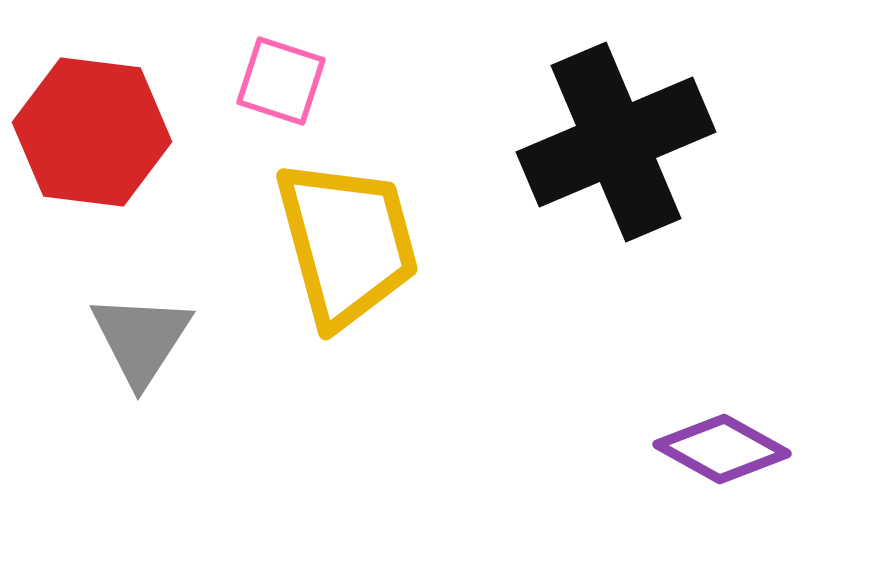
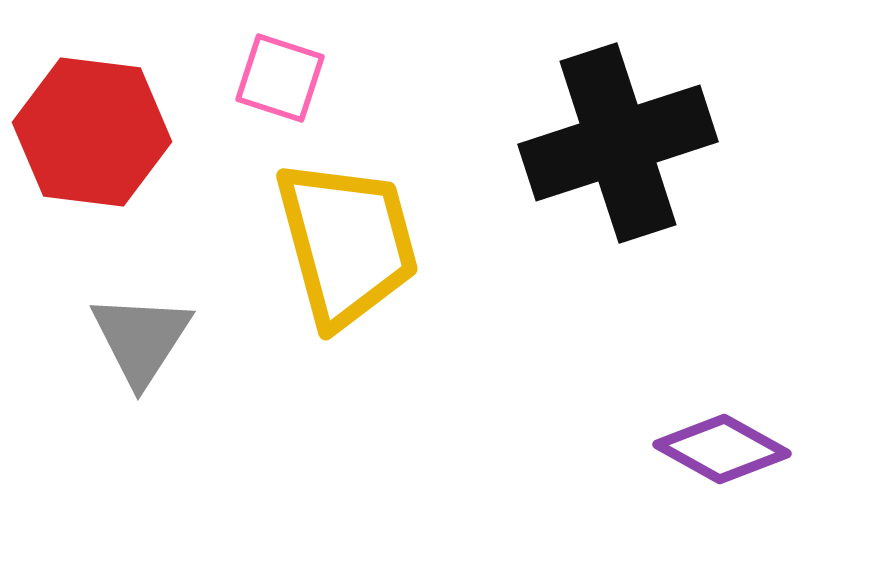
pink square: moved 1 px left, 3 px up
black cross: moved 2 px right, 1 px down; rotated 5 degrees clockwise
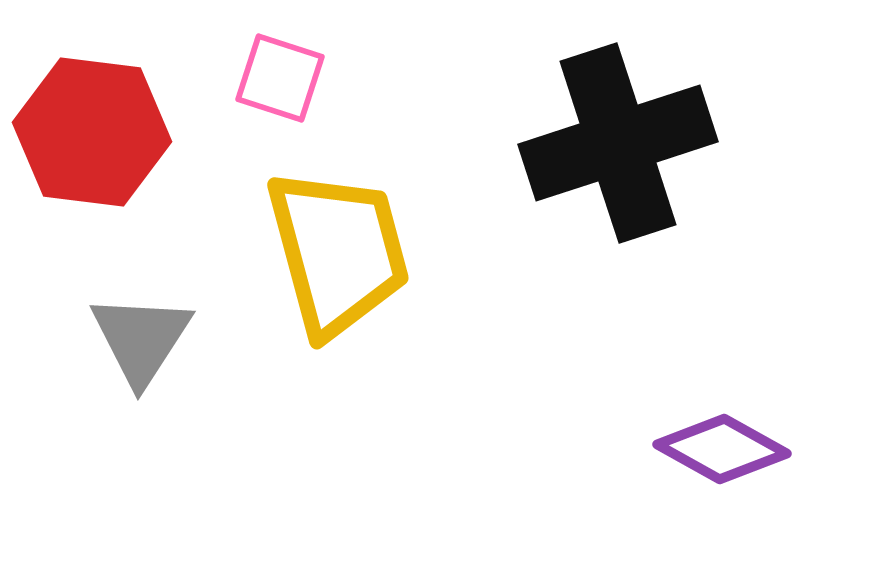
yellow trapezoid: moved 9 px left, 9 px down
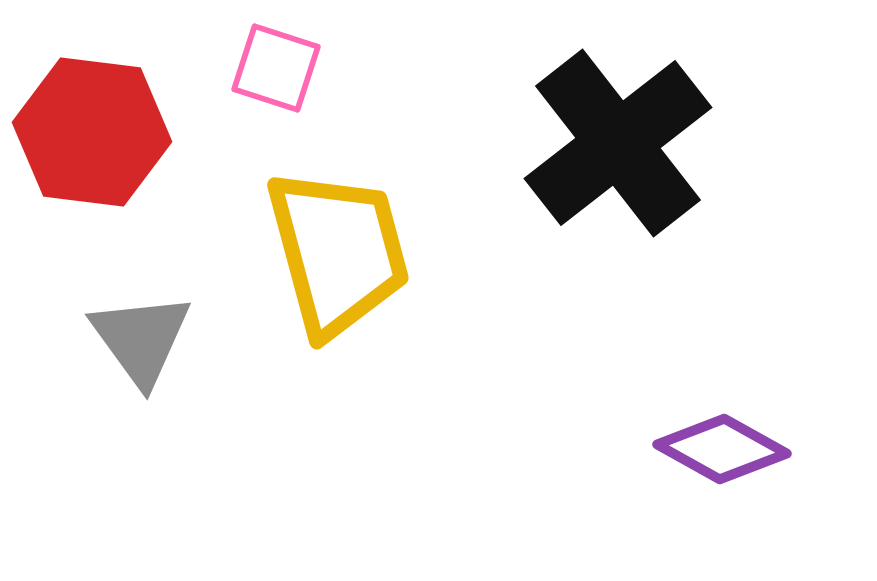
pink square: moved 4 px left, 10 px up
black cross: rotated 20 degrees counterclockwise
gray triangle: rotated 9 degrees counterclockwise
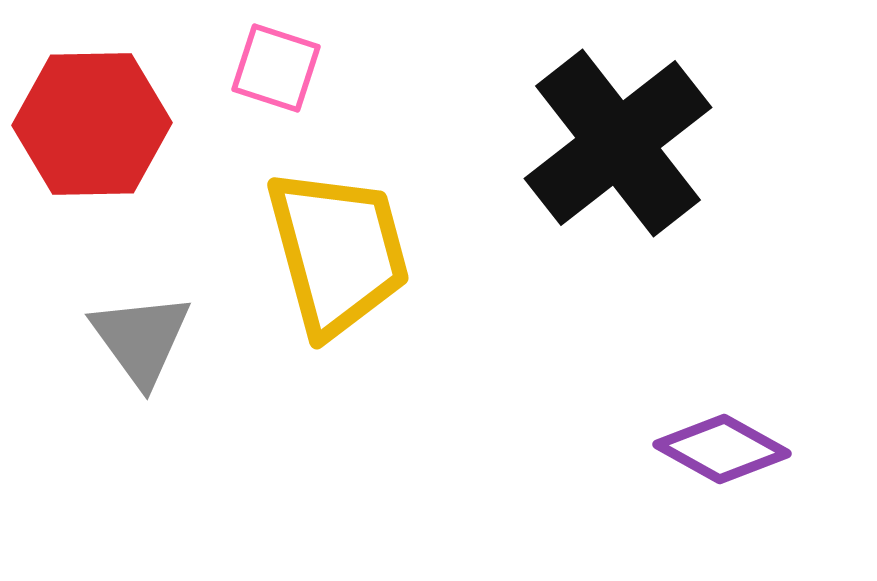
red hexagon: moved 8 px up; rotated 8 degrees counterclockwise
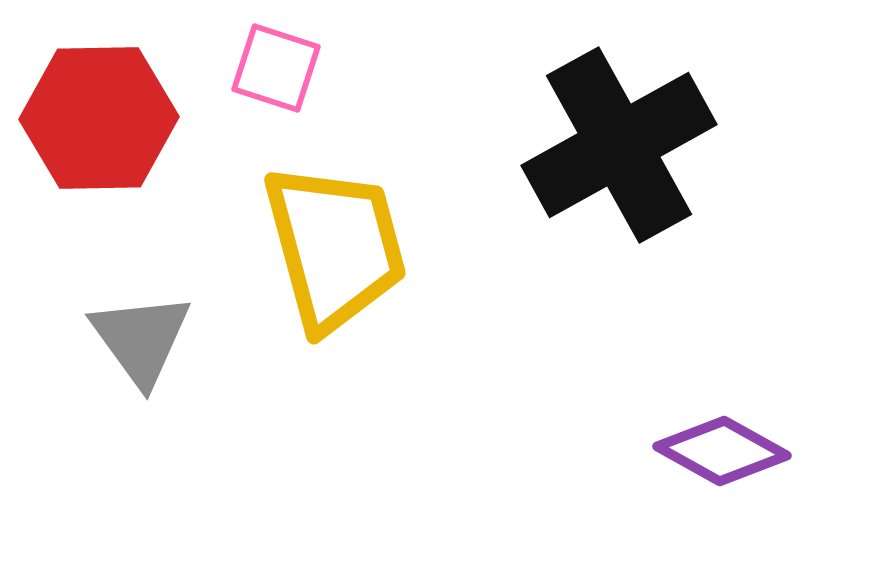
red hexagon: moved 7 px right, 6 px up
black cross: moved 1 px right, 2 px down; rotated 9 degrees clockwise
yellow trapezoid: moved 3 px left, 5 px up
purple diamond: moved 2 px down
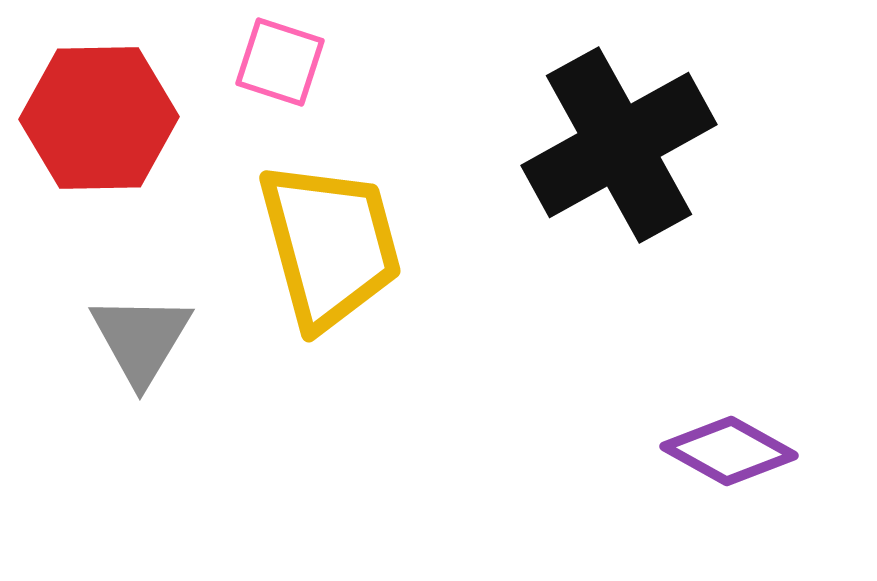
pink square: moved 4 px right, 6 px up
yellow trapezoid: moved 5 px left, 2 px up
gray triangle: rotated 7 degrees clockwise
purple diamond: moved 7 px right
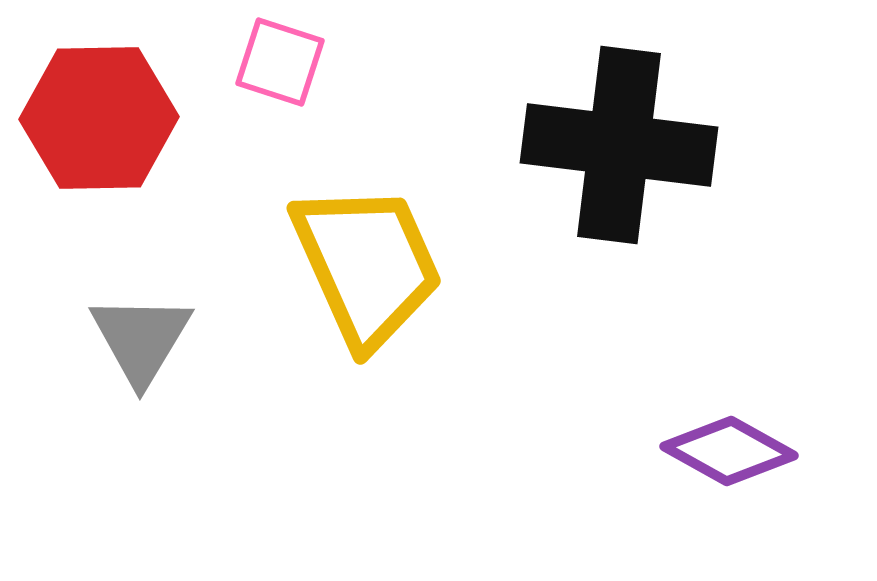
black cross: rotated 36 degrees clockwise
yellow trapezoid: moved 37 px right, 20 px down; rotated 9 degrees counterclockwise
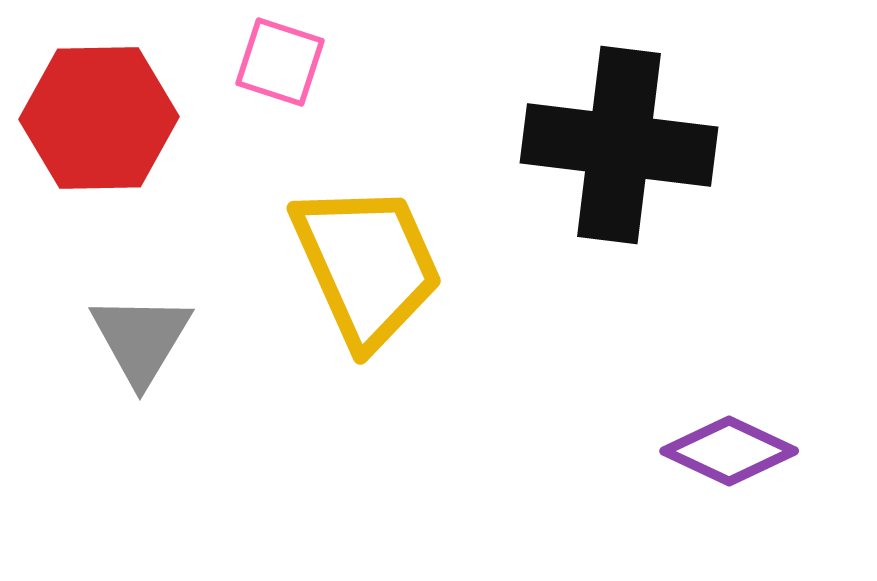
purple diamond: rotated 4 degrees counterclockwise
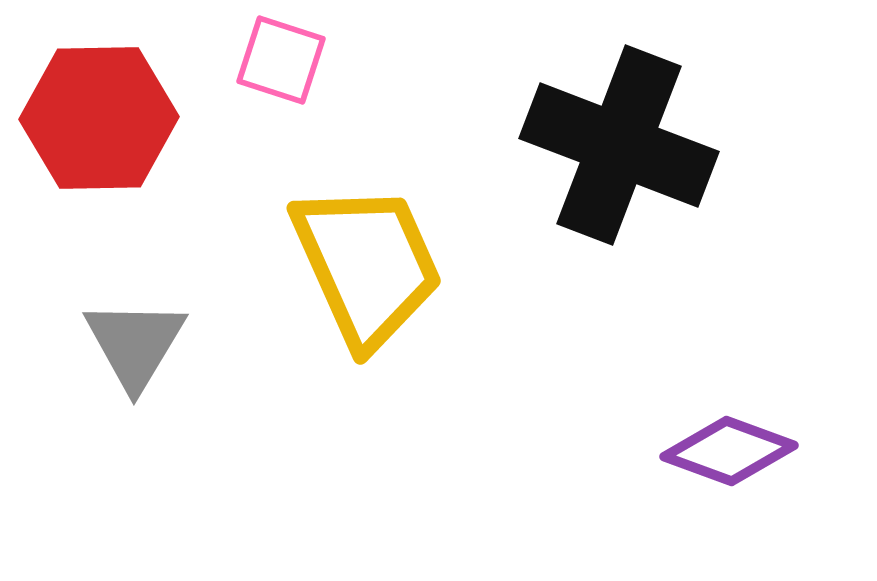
pink square: moved 1 px right, 2 px up
black cross: rotated 14 degrees clockwise
gray triangle: moved 6 px left, 5 px down
purple diamond: rotated 5 degrees counterclockwise
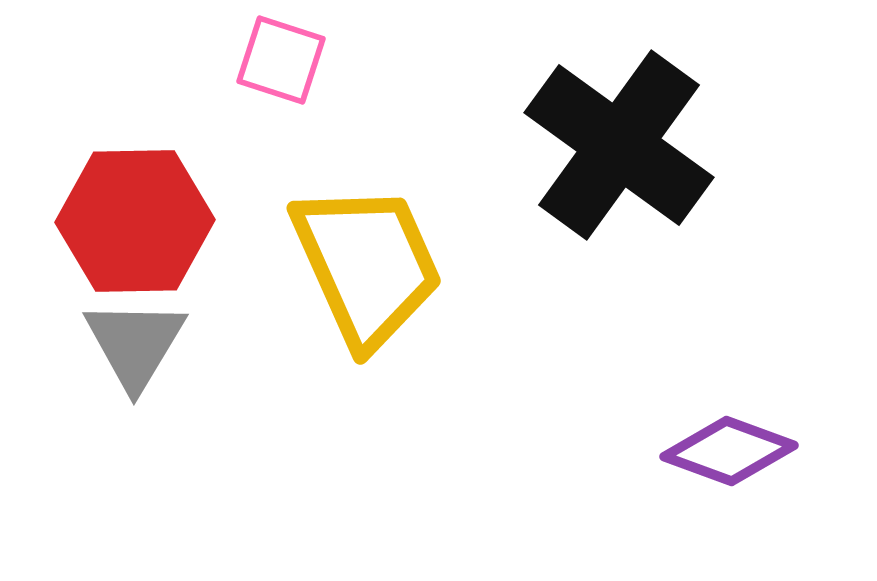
red hexagon: moved 36 px right, 103 px down
black cross: rotated 15 degrees clockwise
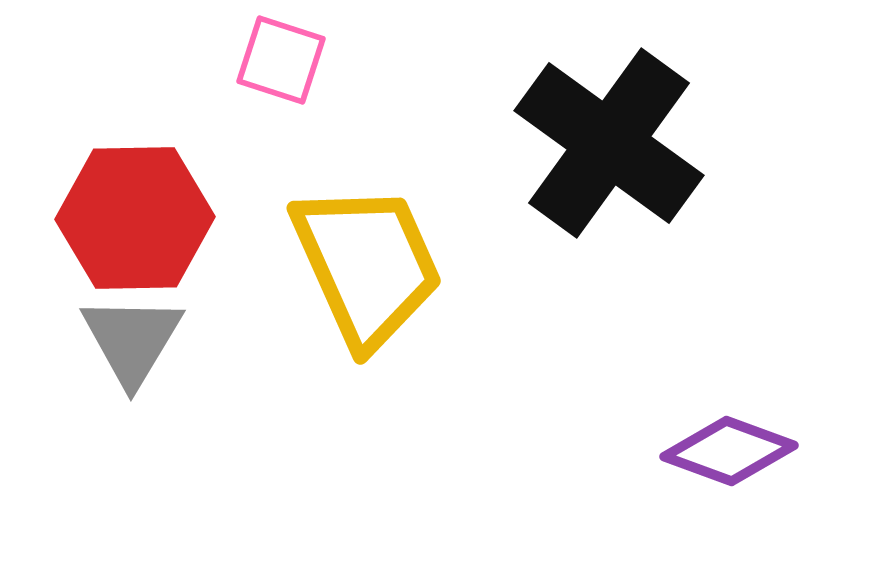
black cross: moved 10 px left, 2 px up
red hexagon: moved 3 px up
gray triangle: moved 3 px left, 4 px up
